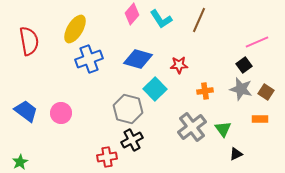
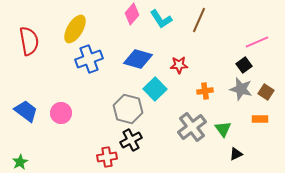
black cross: moved 1 px left
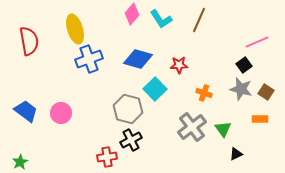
yellow ellipse: rotated 48 degrees counterclockwise
orange cross: moved 1 px left, 2 px down; rotated 28 degrees clockwise
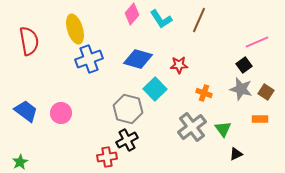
black cross: moved 4 px left
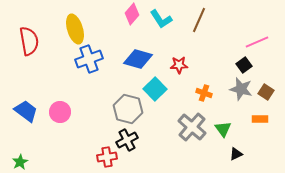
pink circle: moved 1 px left, 1 px up
gray cross: rotated 12 degrees counterclockwise
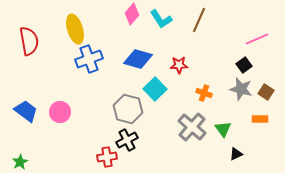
pink line: moved 3 px up
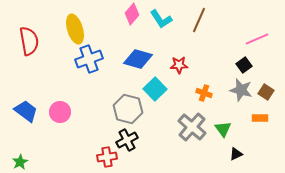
gray star: moved 1 px down
orange rectangle: moved 1 px up
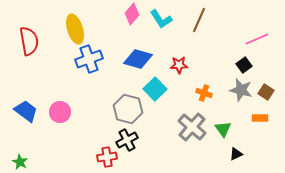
green star: rotated 14 degrees counterclockwise
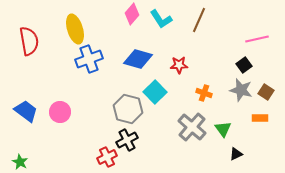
pink line: rotated 10 degrees clockwise
cyan square: moved 3 px down
red cross: rotated 18 degrees counterclockwise
